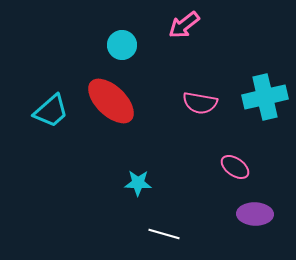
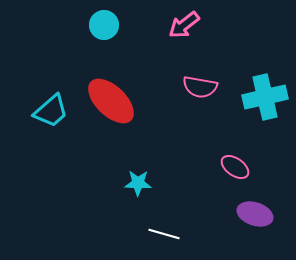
cyan circle: moved 18 px left, 20 px up
pink semicircle: moved 16 px up
purple ellipse: rotated 16 degrees clockwise
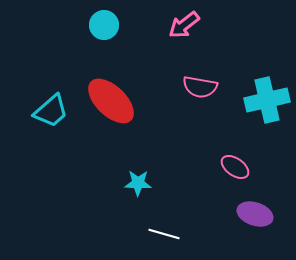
cyan cross: moved 2 px right, 3 px down
